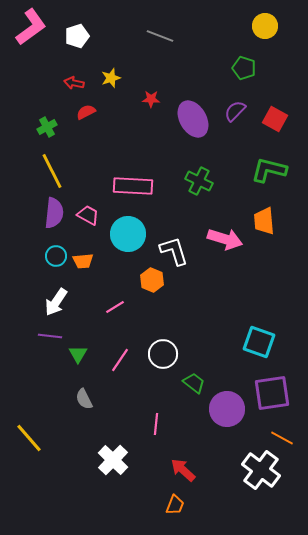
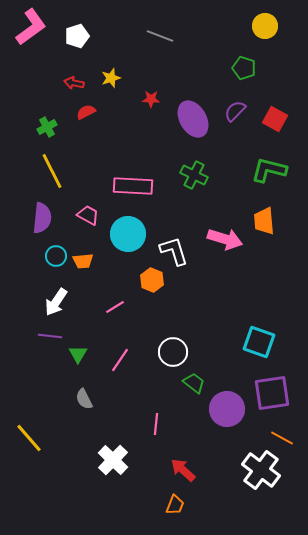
green cross at (199, 181): moved 5 px left, 6 px up
purple semicircle at (54, 213): moved 12 px left, 5 px down
white circle at (163, 354): moved 10 px right, 2 px up
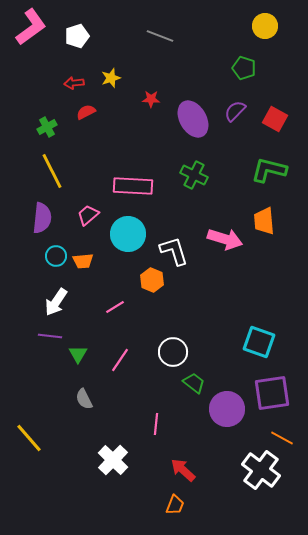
red arrow at (74, 83): rotated 18 degrees counterclockwise
pink trapezoid at (88, 215): rotated 70 degrees counterclockwise
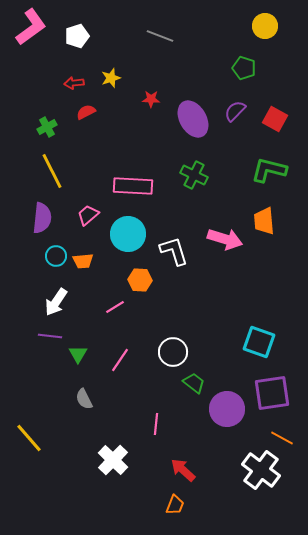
orange hexagon at (152, 280): moved 12 px left; rotated 20 degrees counterclockwise
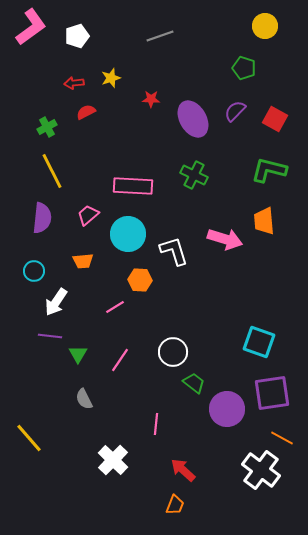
gray line at (160, 36): rotated 40 degrees counterclockwise
cyan circle at (56, 256): moved 22 px left, 15 px down
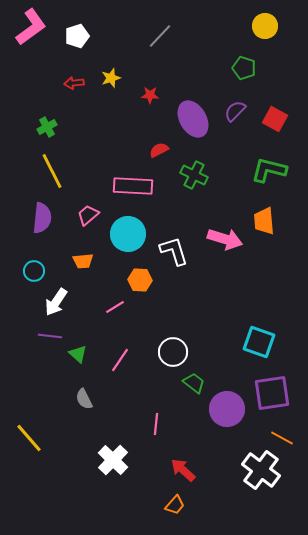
gray line at (160, 36): rotated 28 degrees counterclockwise
red star at (151, 99): moved 1 px left, 4 px up
red semicircle at (86, 112): moved 73 px right, 38 px down
green triangle at (78, 354): rotated 18 degrees counterclockwise
orange trapezoid at (175, 505): rotated 20 degrees clockwise
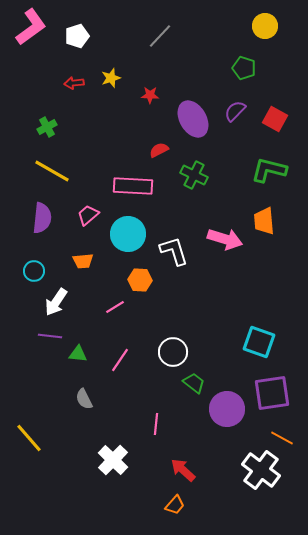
yellow line at (52, 171): rotated 33 degrees counterclockwise
green triangle at (78, 354): rotated 36 degrees counterclockwise
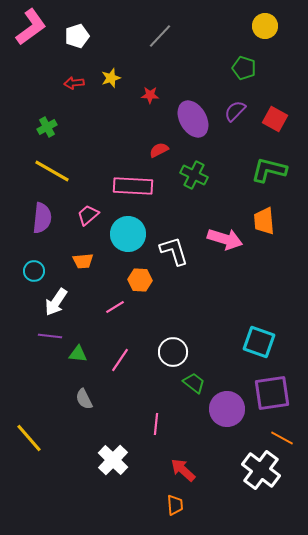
orange trapezoid at (175, 505): rotated 45 degrees counterclockwise
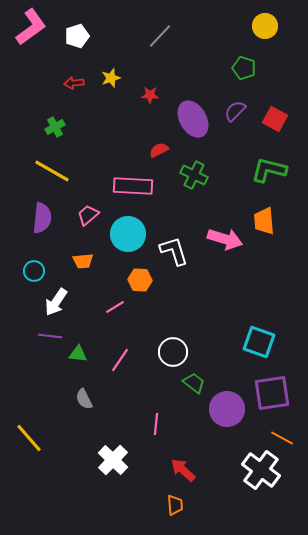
green cross at (47, 127): moved 8 px right
